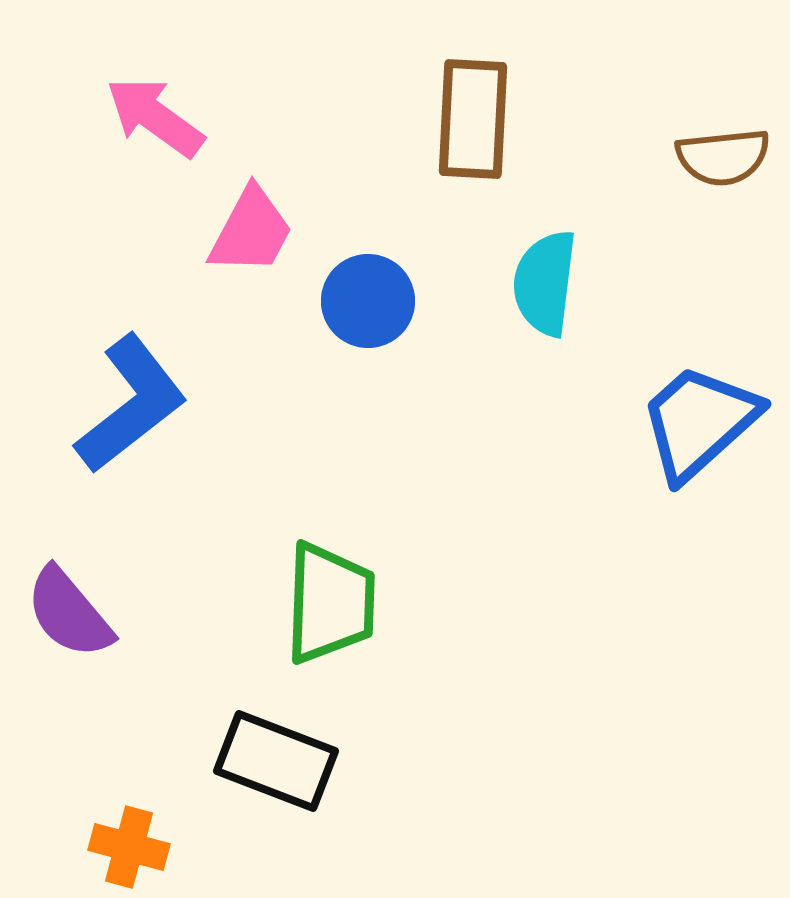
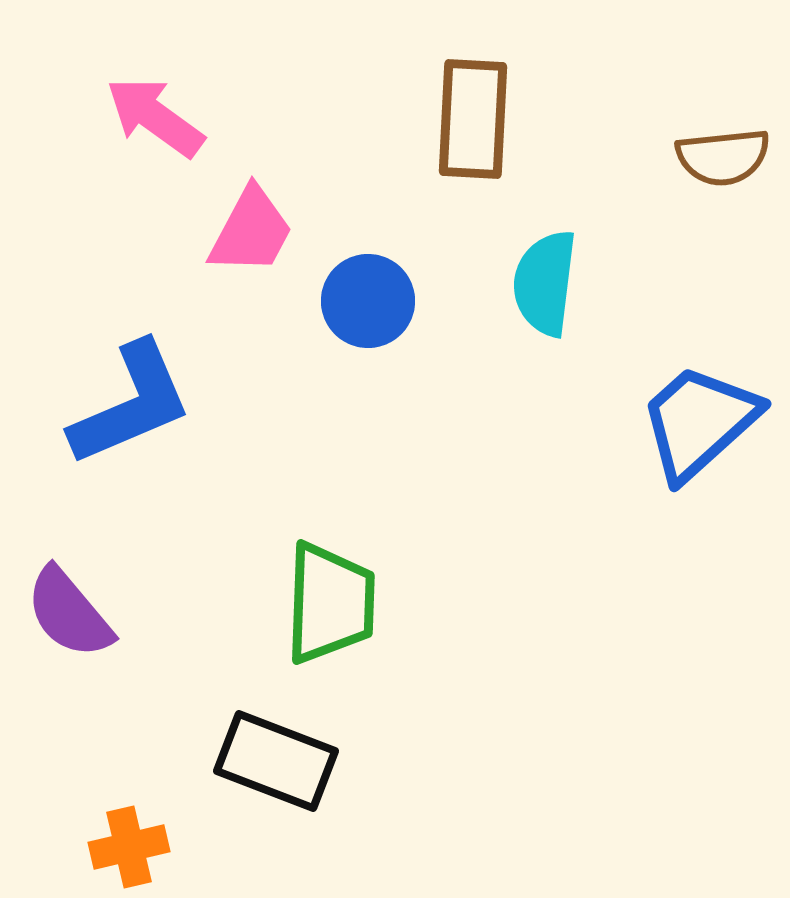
blue L-shape: rotated 15 degrees clockwise
orange cross: rotated 28 degrees counterclockwise
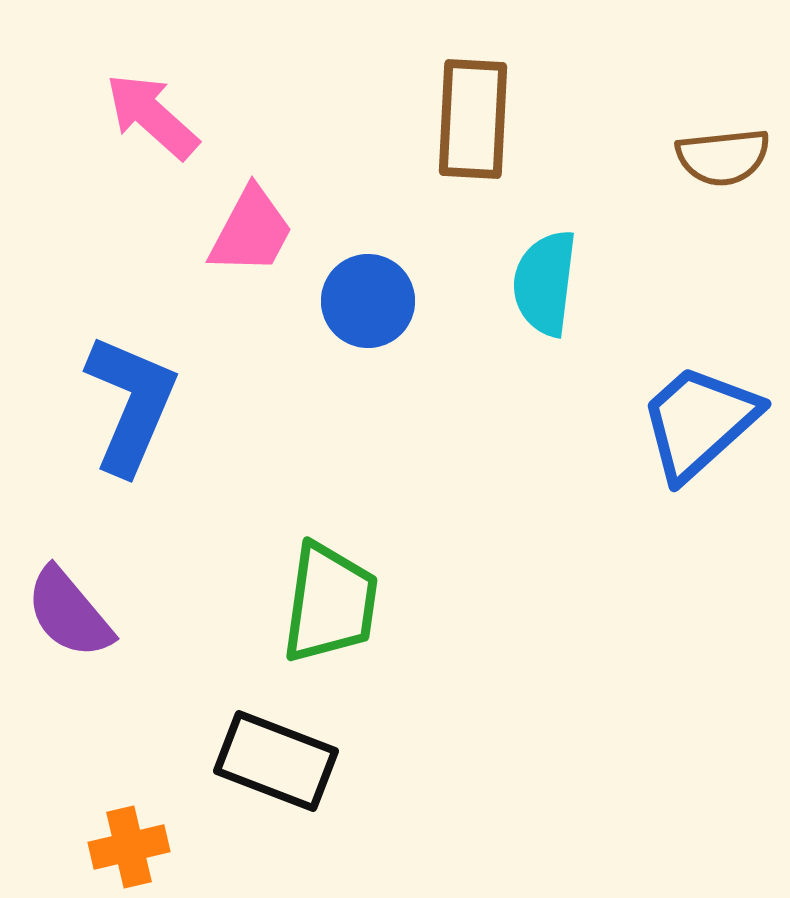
pink arrow: moved 3 px left, 1 px up; rotated 6 degrees clockwise
blue L-shape: rotated 44 degrees counterclockwise
green trapezoid: rotated 6 degrees clockwise
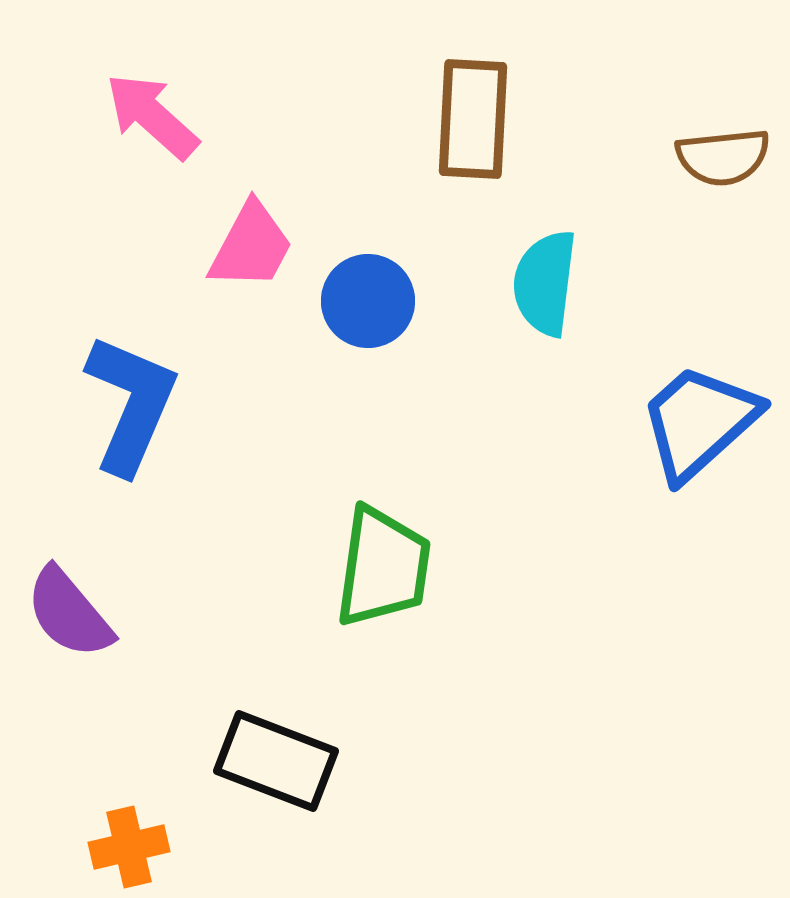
pink trapezoid: moved 15 px down
green trapezoid: moved 53 px right, 36 px up
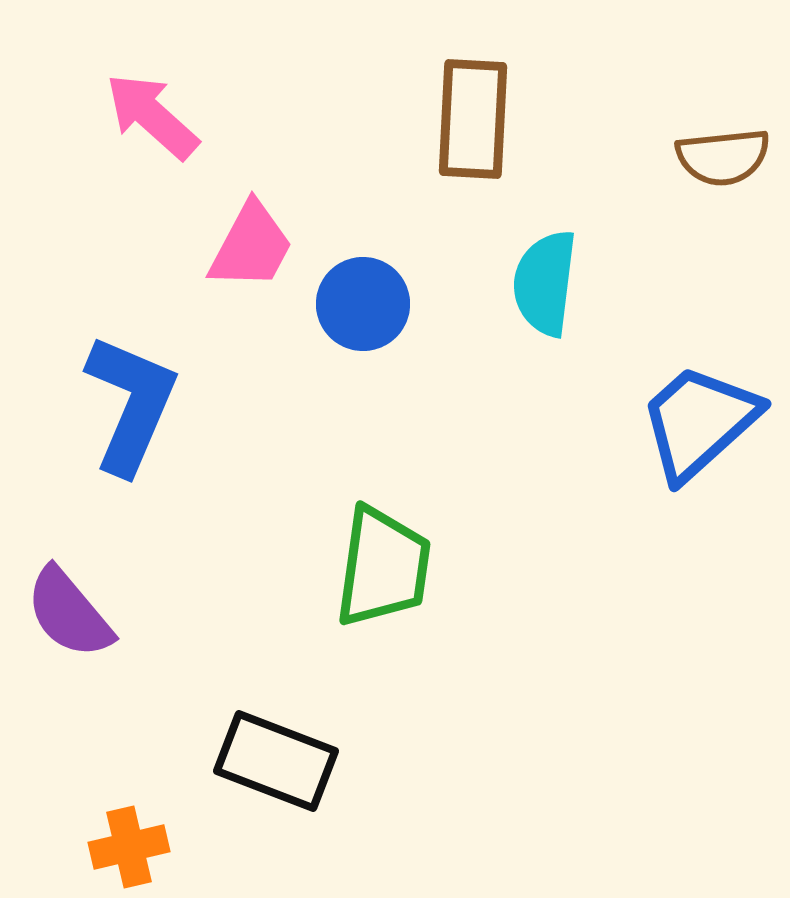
blue circle: moved 5 px left, 3 px down
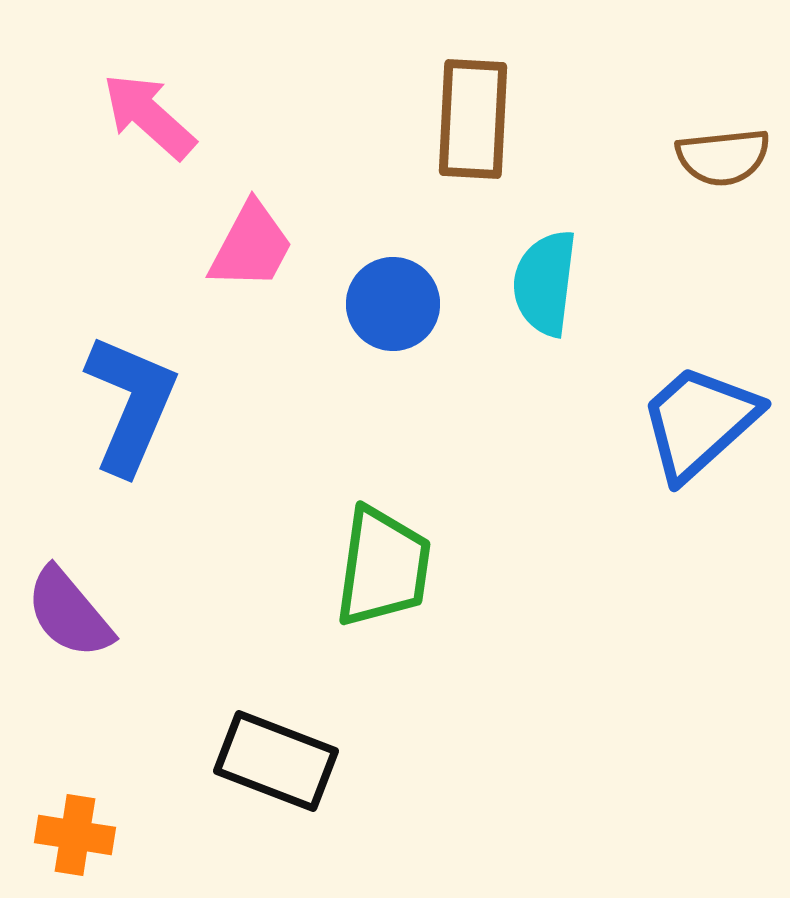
pink arrow: moved 3 px left
blue circle: moved 30 px right
orange cross: moved 54 px left, 12 px up; rotated 22 degrees clockwise
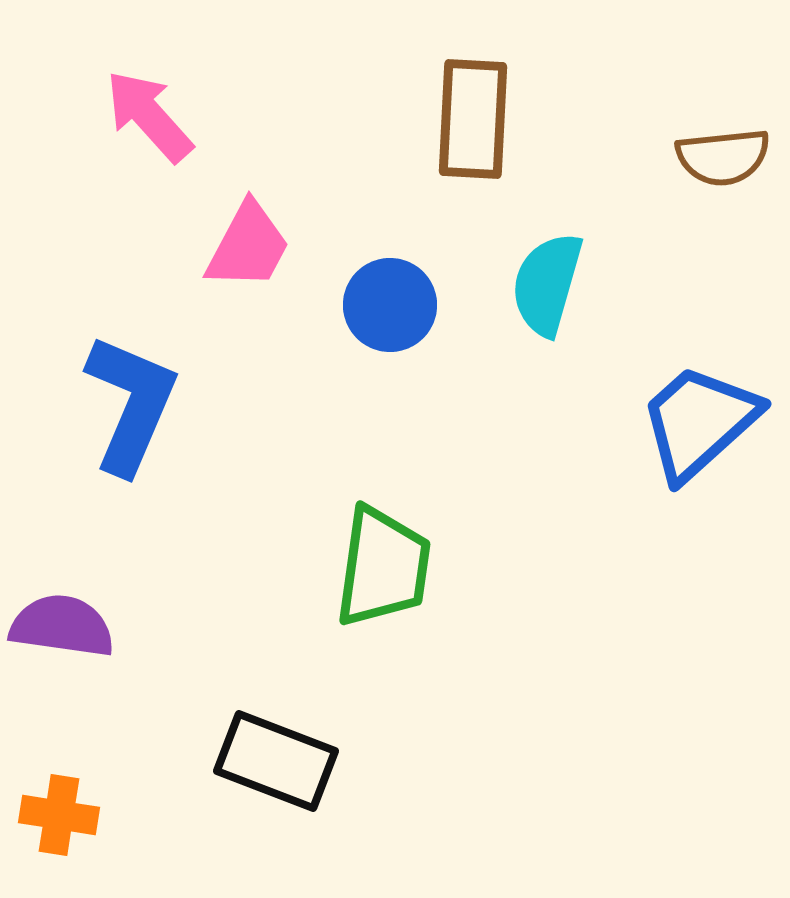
pink arrow: rotated 6 degrees clockwise
pink trapezoid: moved 3 px left
cyan semicircle: moved 2 px right, 1 px down; rotated 9 degrees clockwise
blue circle: moved 3 px left, 1 px down
purple semicircle: moved 7 px left, 13 px down; rotated 138 degrees clockwise
orange cross: moved 16 px left, 20 px up
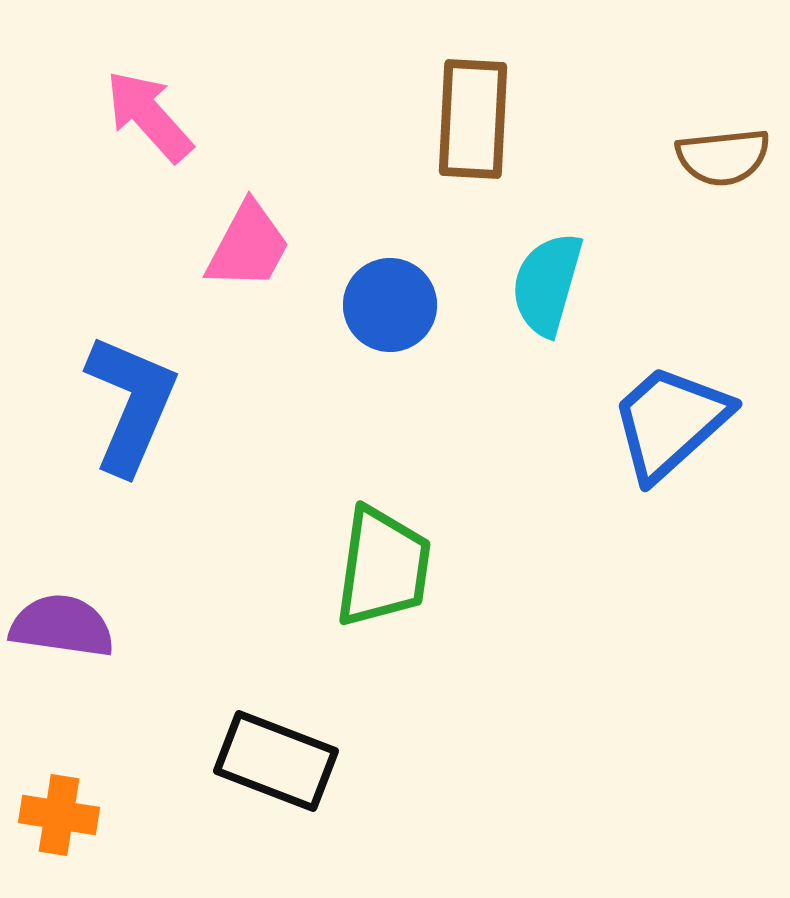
blue trapezoid: moved 29 px left
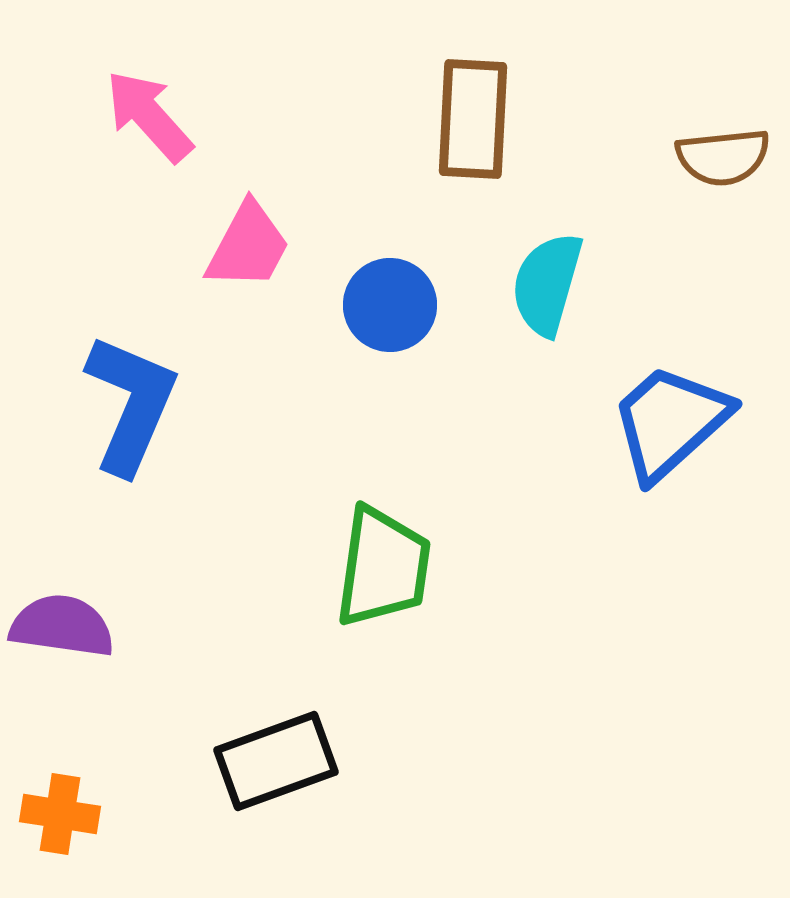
black rectangle: rotated 41 degrees counterclockwise
orange cross: moved 1 px right, 1 px up
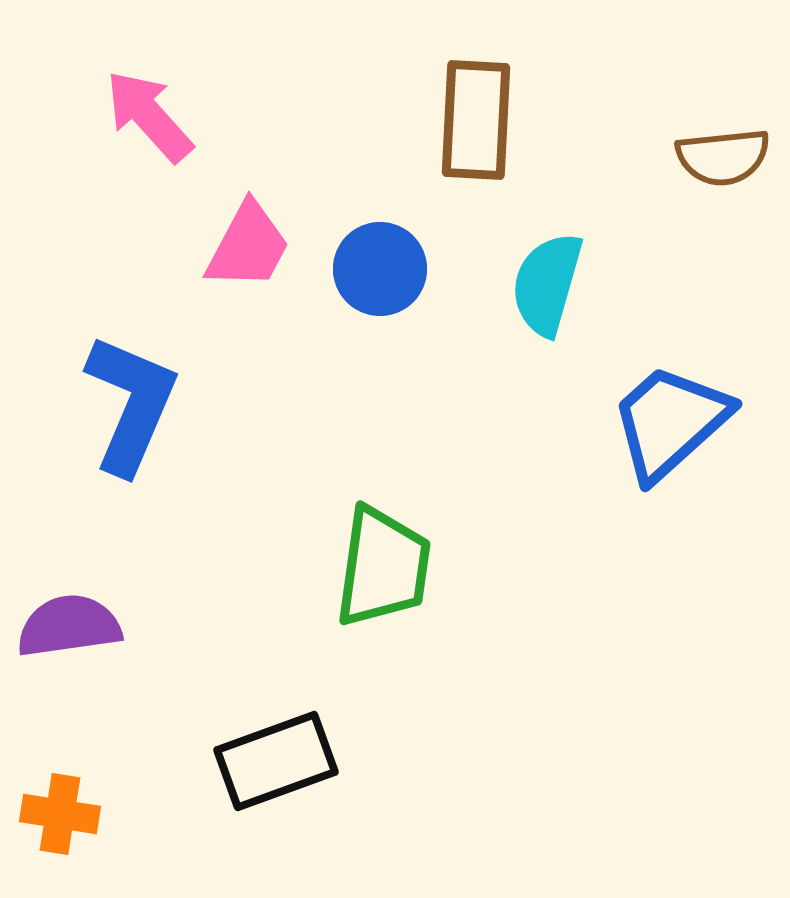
brown rectangle: moved 3 px right, 1 px down
blue circle: moved 10 px left, 36 px up
purple semicircle: moved 7 px right; rotated 16 degrees counterclockwise
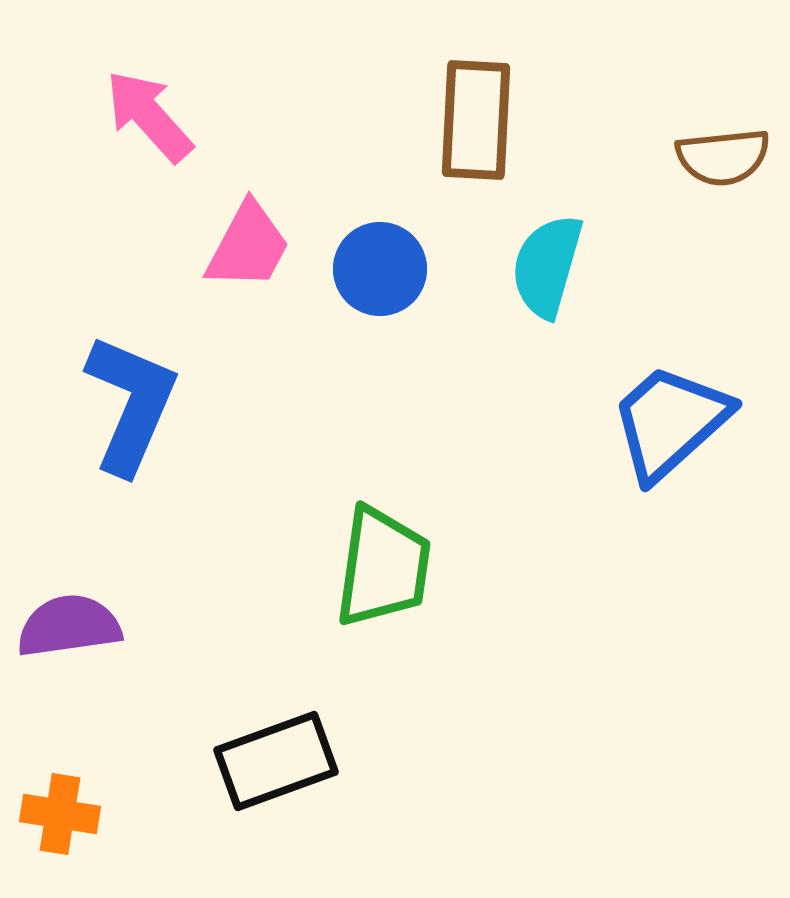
cyan semicircle: moved 18 px up
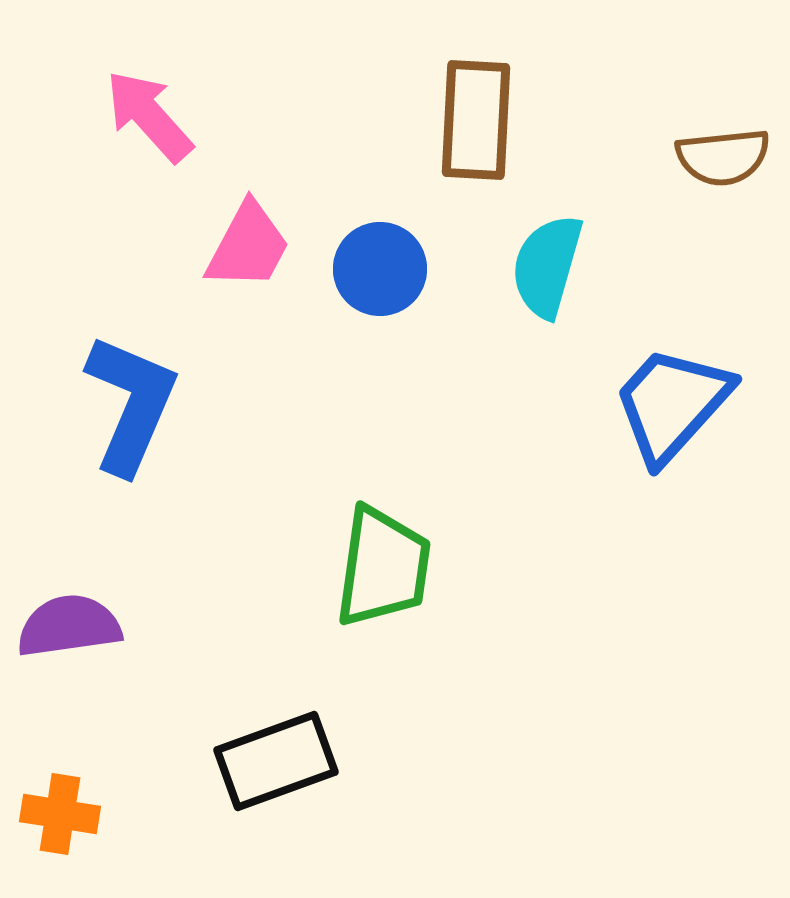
blue trapezoid: moved 2 px right, 18 px up; rotated 6 degrees counterclockwise
